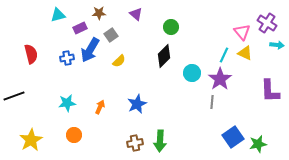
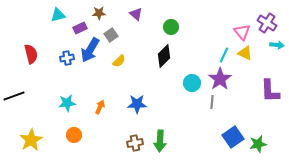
cyan circle: moved 10 px down
blue star: rotated 24 degrees clockwise
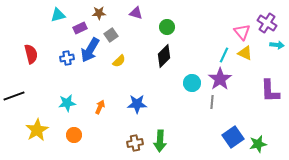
purple triangle: moved 1 px up; rotated 24 degrees counterclockwise
green circle: moved 4 px left
yellow star: moved 6 px right, 10 px up
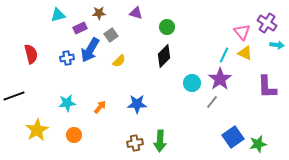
purple L-shape: moved 3 px left, 4 px up
gray line: rotated 32 degrees clockwise
orange arrow: rotated 16 degrees clockwise
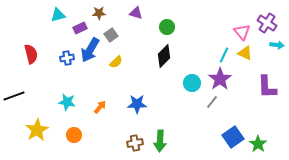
yellow semicircle: moved 3 px left, 1 px down
cyan star: moved 1 px up; rotated 18 degrees clockwise
green star: rotated 24 degrees counterclockwise
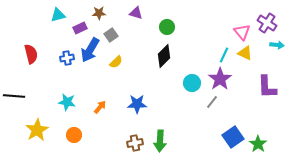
black line: rotated 25 degrees clockwise
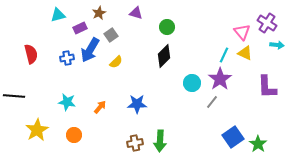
brown star: rotated 24 degrees counterclockwise
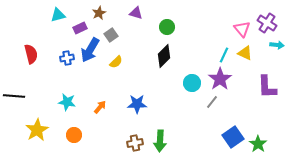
pink triangle: moved 3 px up
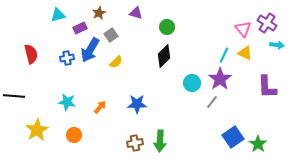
pink triangle: moved 1 px right
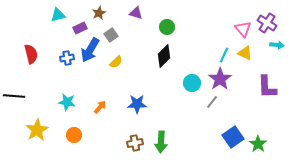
green arrow: moved 1 px right, 1 px down
